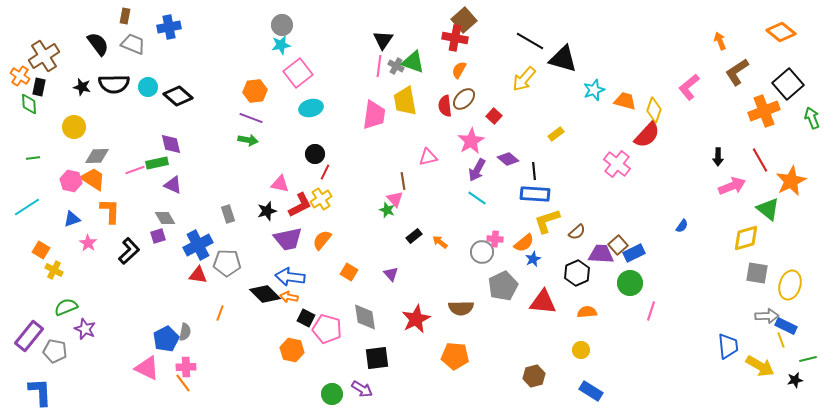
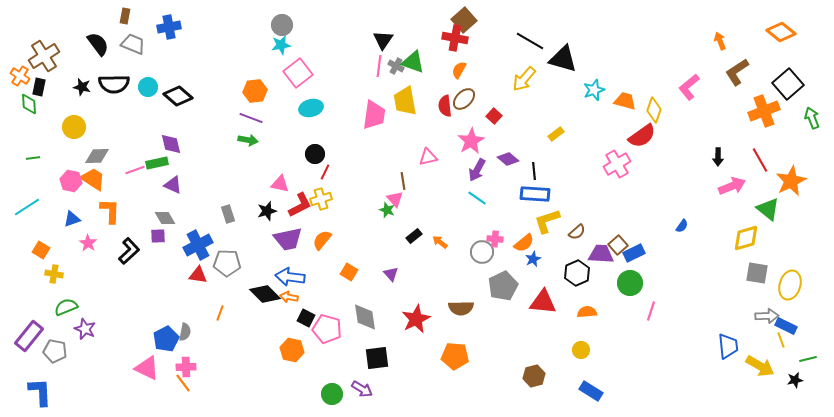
red semicircle at (647, 135): moved 5 px left, 1 px down; rotated 12 degrees clockwise
pink cross at (617, 164): rotated 20 degrees clockwise
yellow cross at (321, 199): rotated 15 degrees clockwise
purple square at (158, 236): rotated 14 degrees clockwise
yellow cross at (54, 270): moved 4 px down; rotated 18 degrees counterclockwise
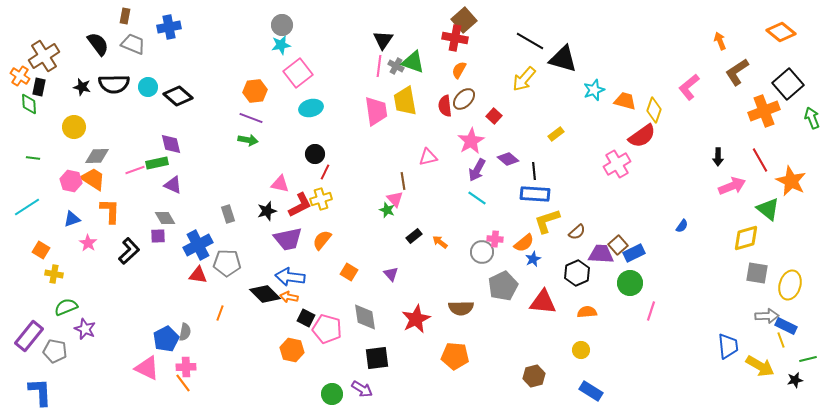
pink trapezoid at (374, 115): moved 2 px right, 4 px up; rotated 16 degrees counterclockwise
green line at (33, 158): rotated 16 degrees clockwise
orange star at (791, 181): rotated 20 degrees counterclockwise
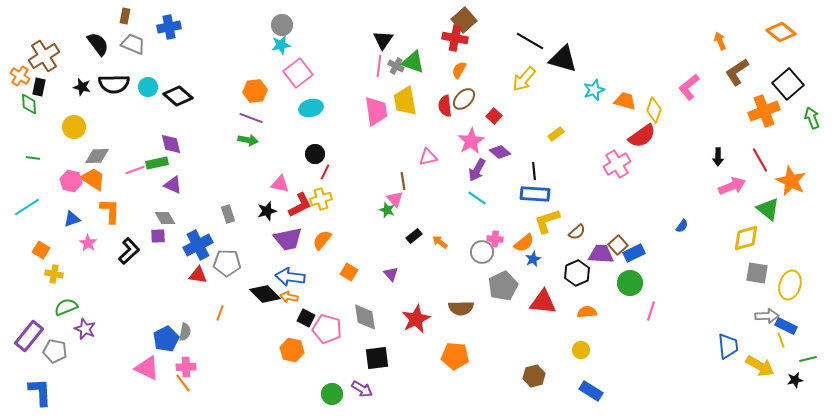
purple diamond at (508, 159): moved 8 px left, 7 px up
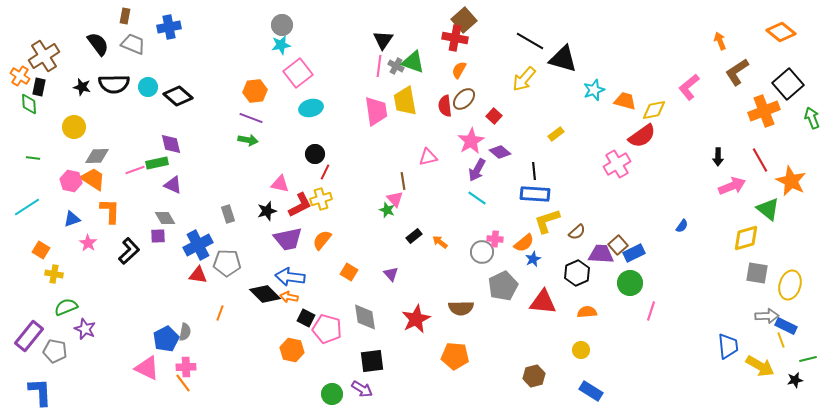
yellow diamond at (654, 110): rotated 60 degrees clockwise
black square at (377, 358): moved 5 px left, 3 px down
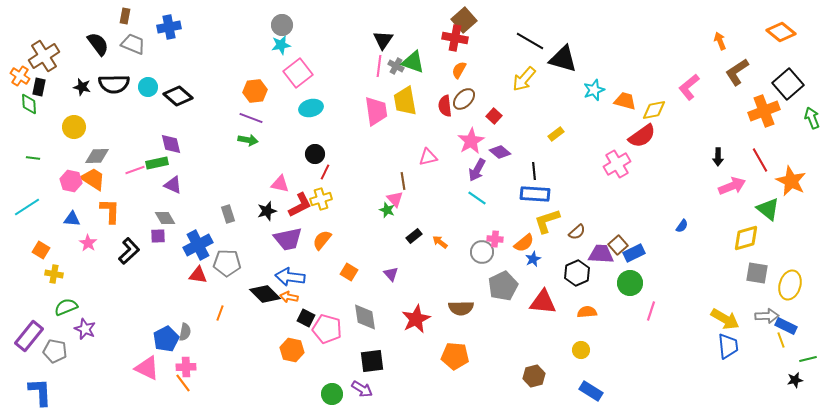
blue triangle at (72, 219): rotated 24 degrees clockwise
yellow arrow at (760, 366): moved 35 px left, 47 px up
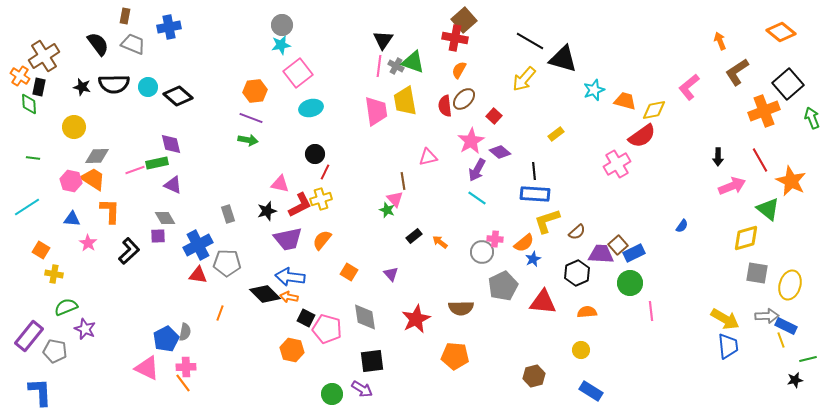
pink line at (651, 311): rotated 24 degrees counterclockwise
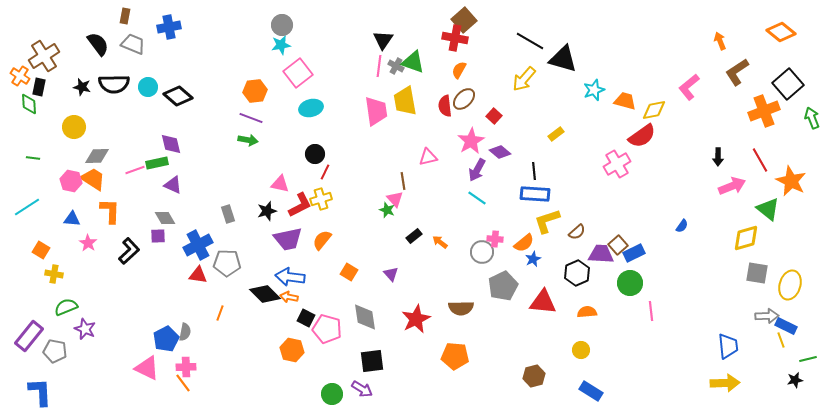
yellow arrow at (725, 319): moved 64 px down; rotated 32 degrees counterclockwise
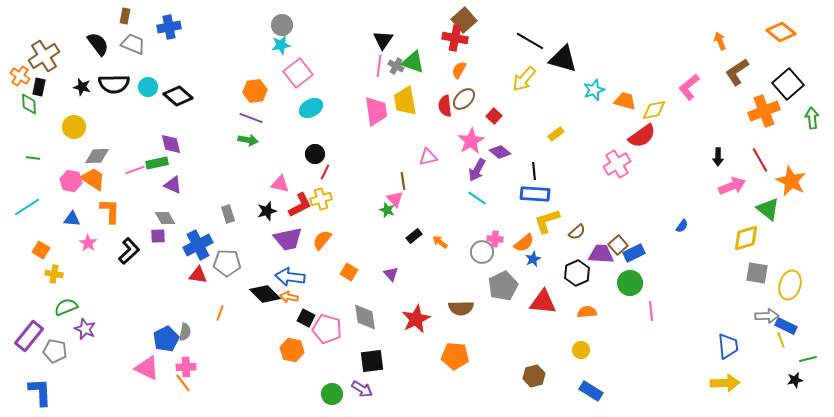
cyan ellipse at (311, 108): rotated 15 degrees counterclockwise
green arrow at (812, 118): rotated 15 degrees clockwise
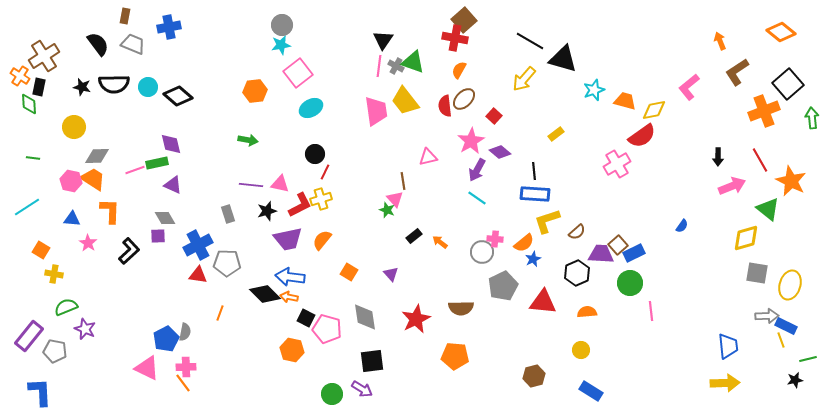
yellow trapezoid at (405, 101): rotated 28 degrees counterclockwise
purple line at (251, 118): moved 67 px down; rotated 15 degrees counterclockwise
